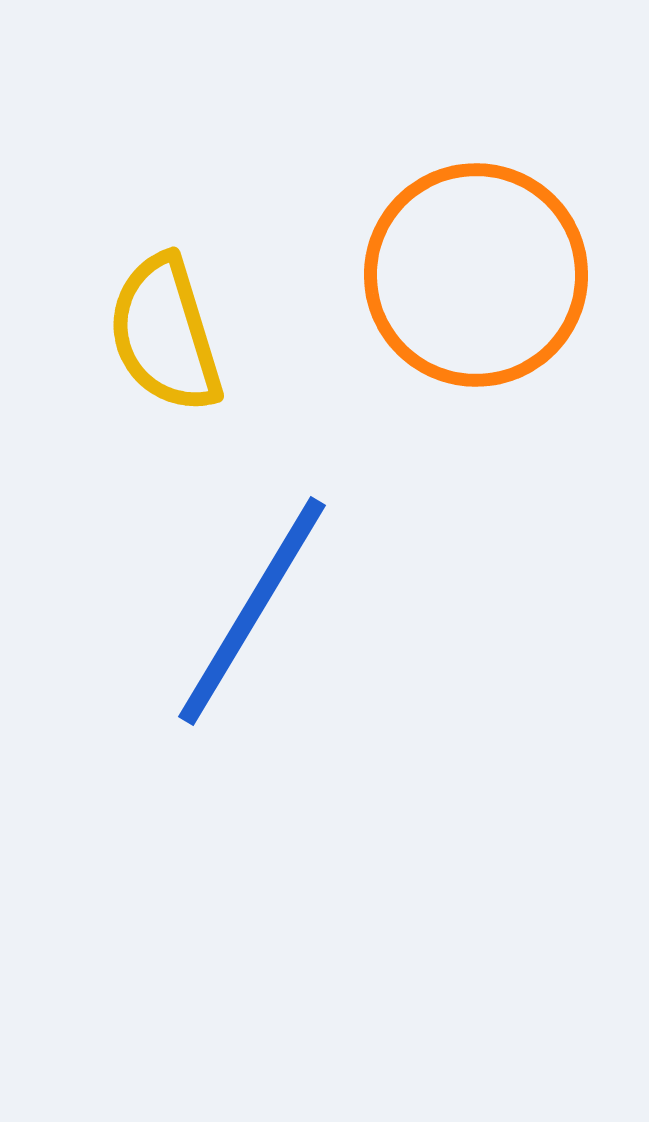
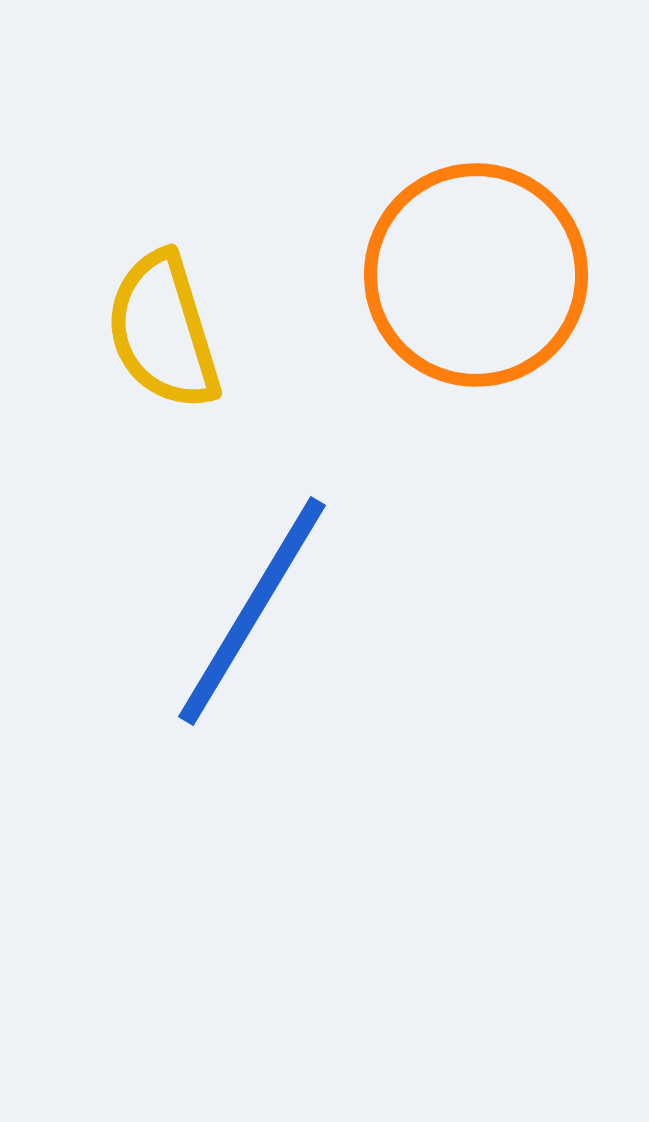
yellow semicircle: moved 2 px left, 3 px up
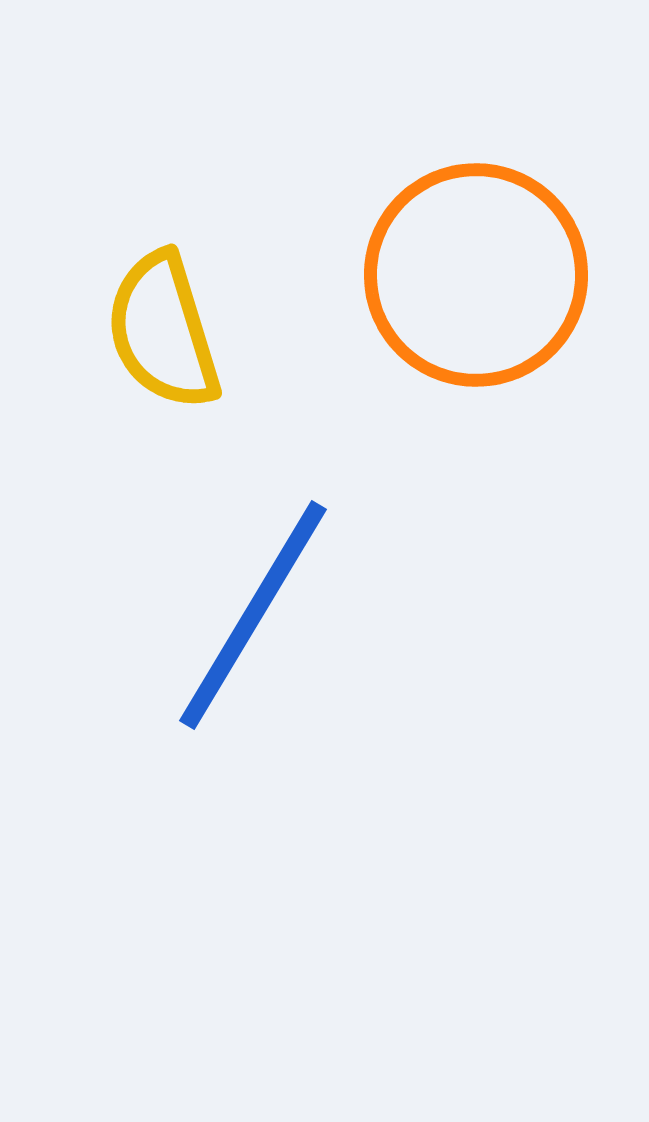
blue line: moved 1 px right, 4 px down
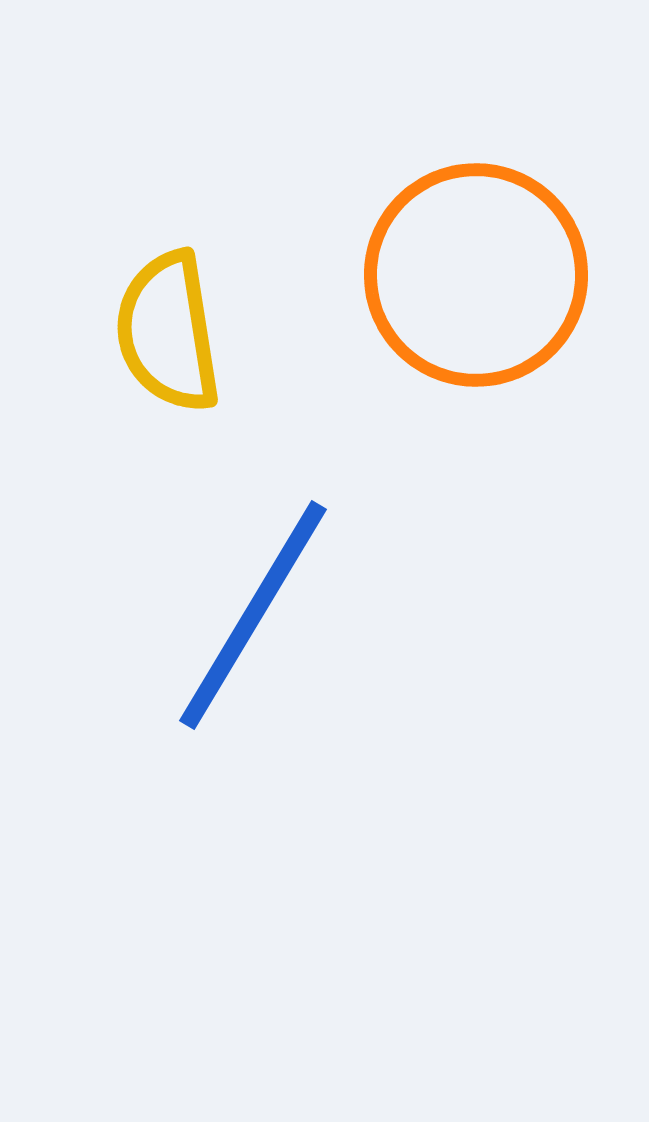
yellow semicircle: moved 5 px right, 1 px down; rotated 8 degrees clockwise
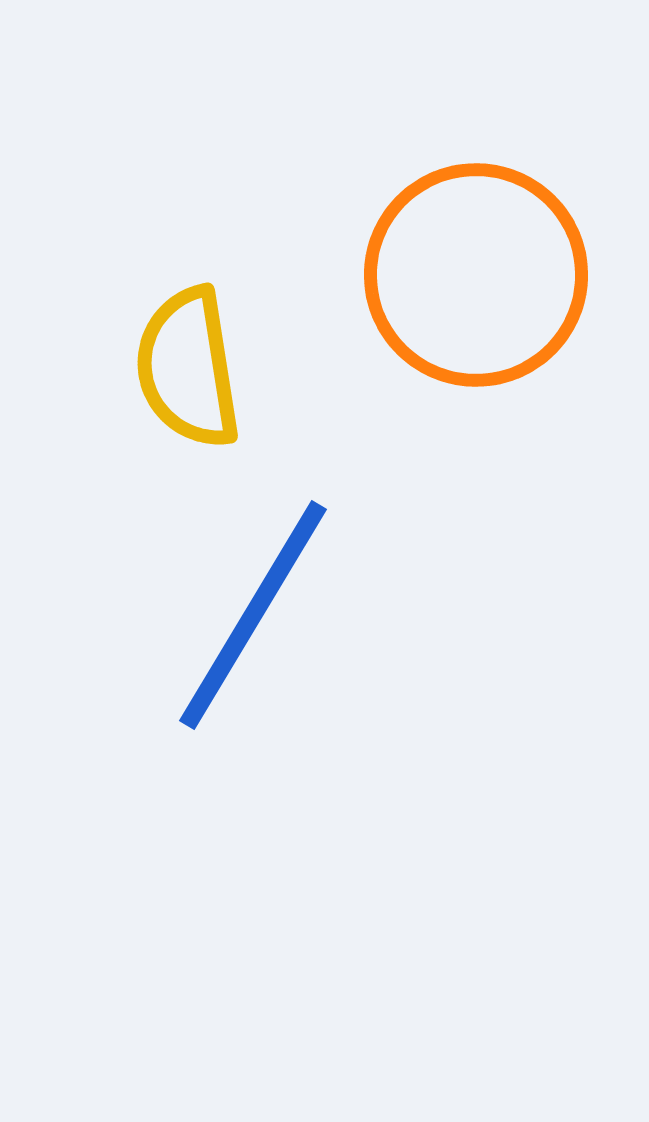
yellow semicircle: moved 20 px right, 36 px down
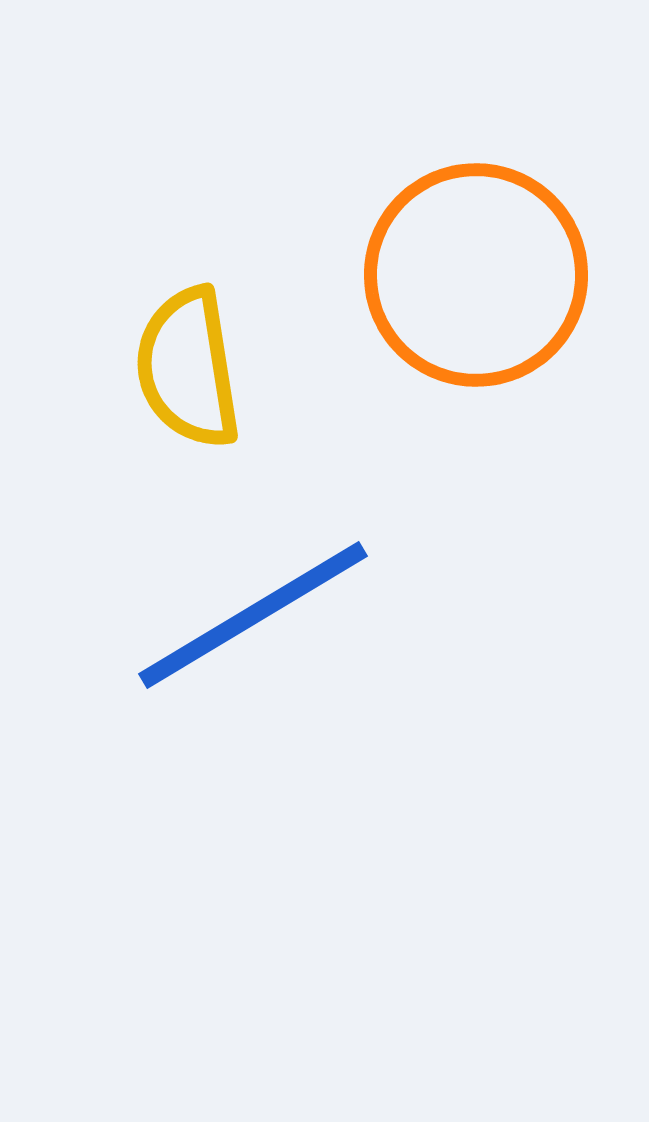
blue line: rotated 28 degrees clockwise
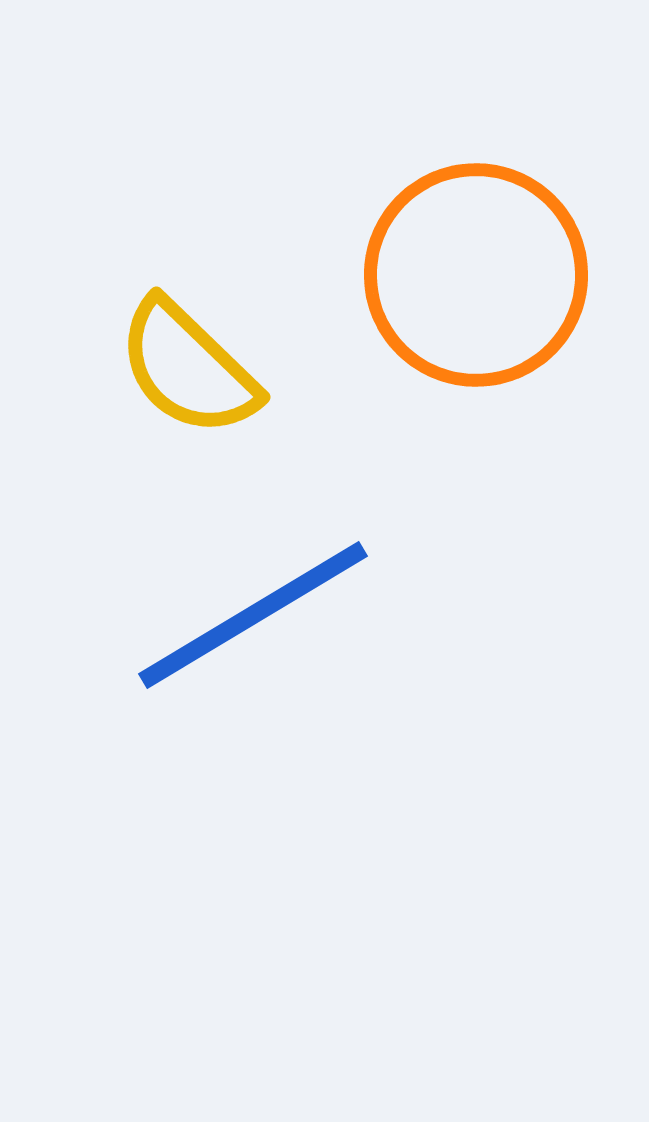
yellow semicircle: rotated 37 degrees counterclockwise
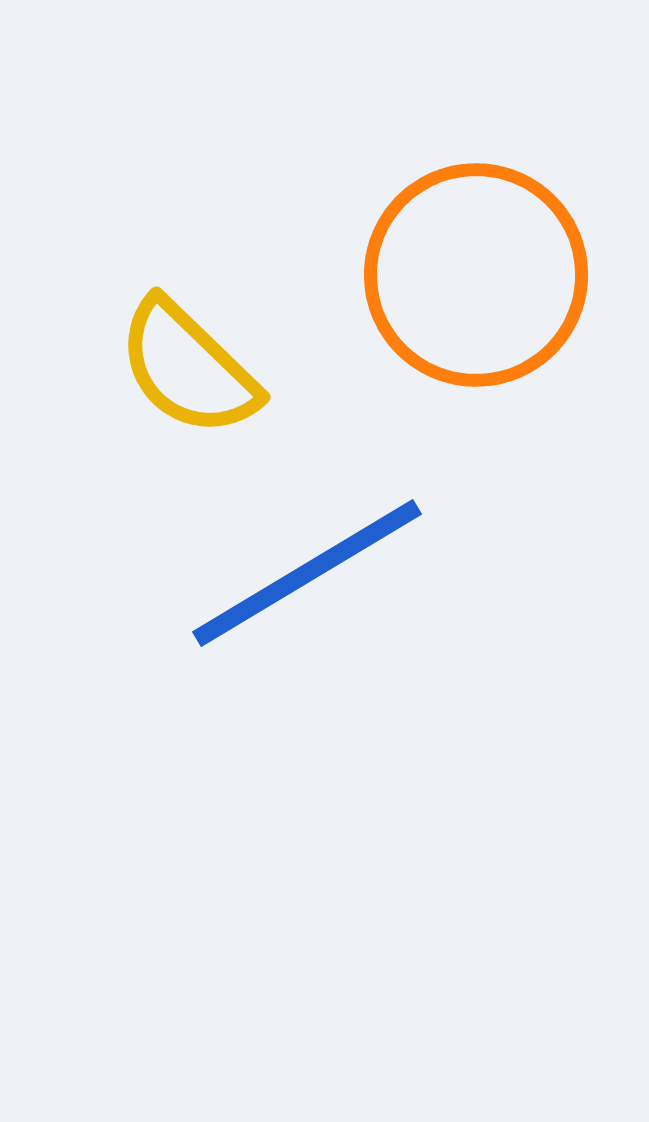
blue line: moved 54 px right, 42 px up
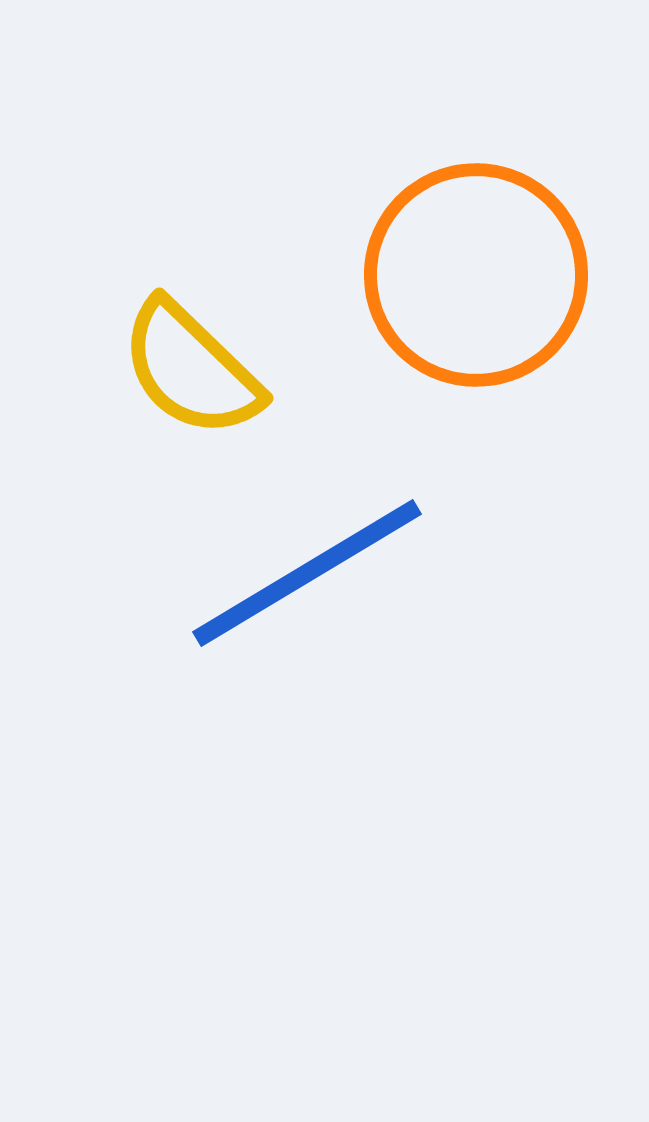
yellow semicircle: moved 3 px right, 1 px down
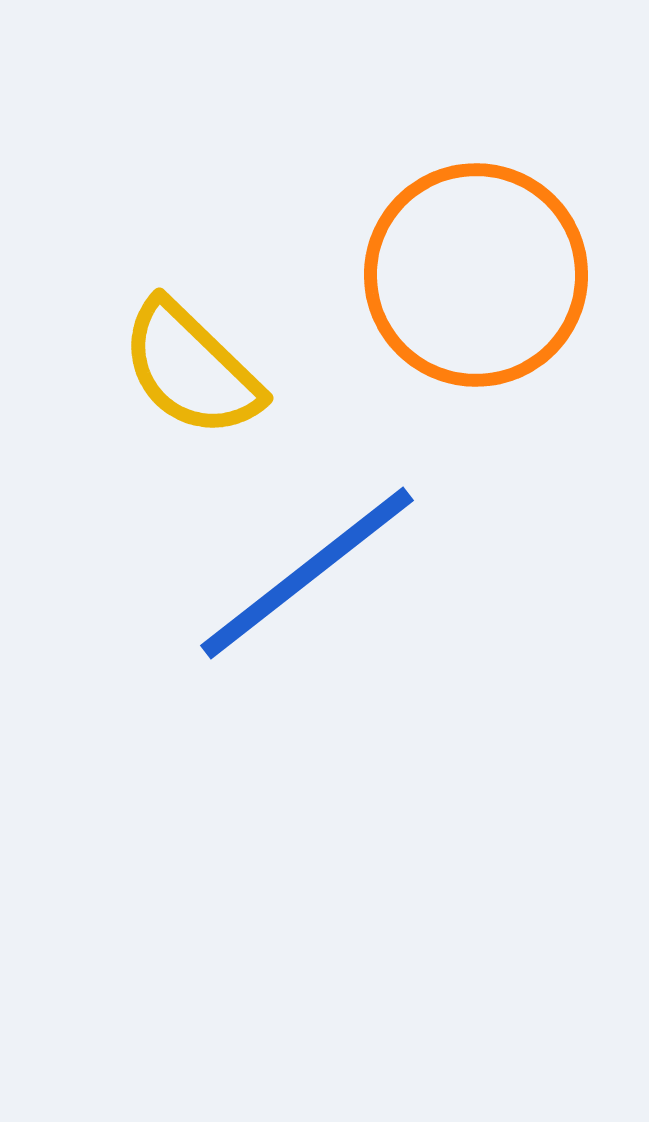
blue line: rotated 7 degrees counterclockwise
